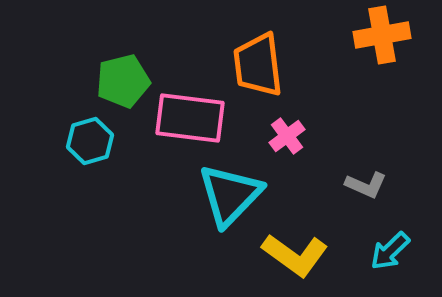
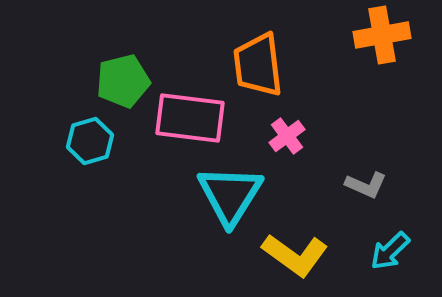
cyan triangle: rotated 12 degrees counterclockwise
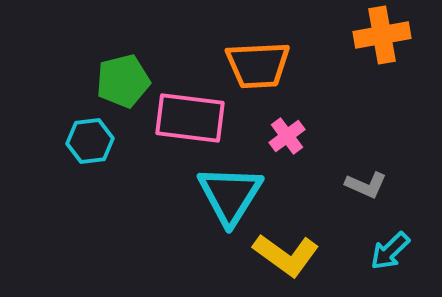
orange trapezoid: rotated 86 degrees counterclockwise
cyan hexagon: rotated 9 degrees clockwise
yellow L-shape: moved 9 px left
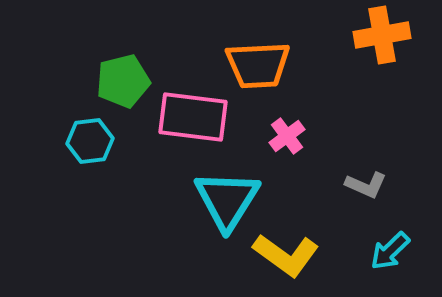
pink rectangle: moved 3 px right, 1 px up
cyan triangle: moved 3 px left, 5 px down
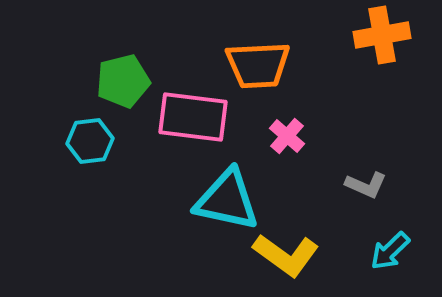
pink cross: rotated 12 degrees counterclockwise
cyan triangle: rotated 50 degrees counterclockwise
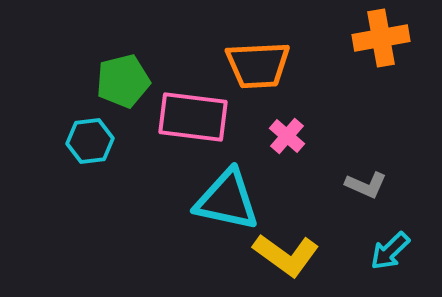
orange cross: moved 1 px left, 3 px down
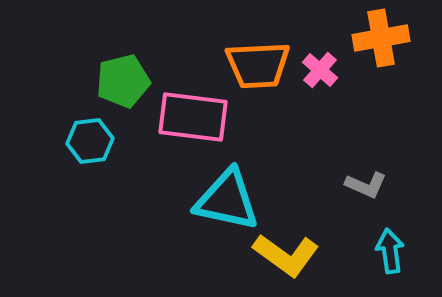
pink cross: moved 33 px right, 66 px up
cyan arrow: rotated 126 degrees clockwise
